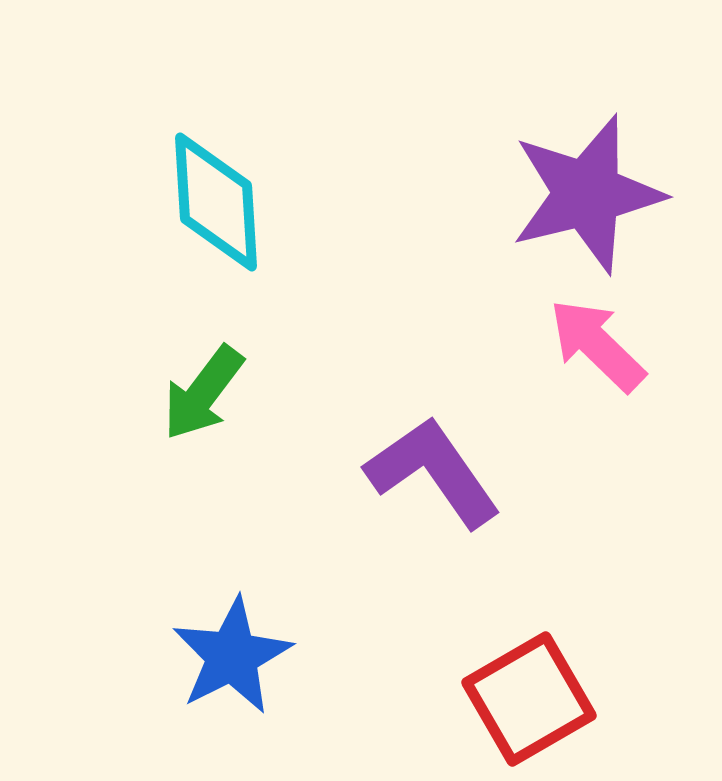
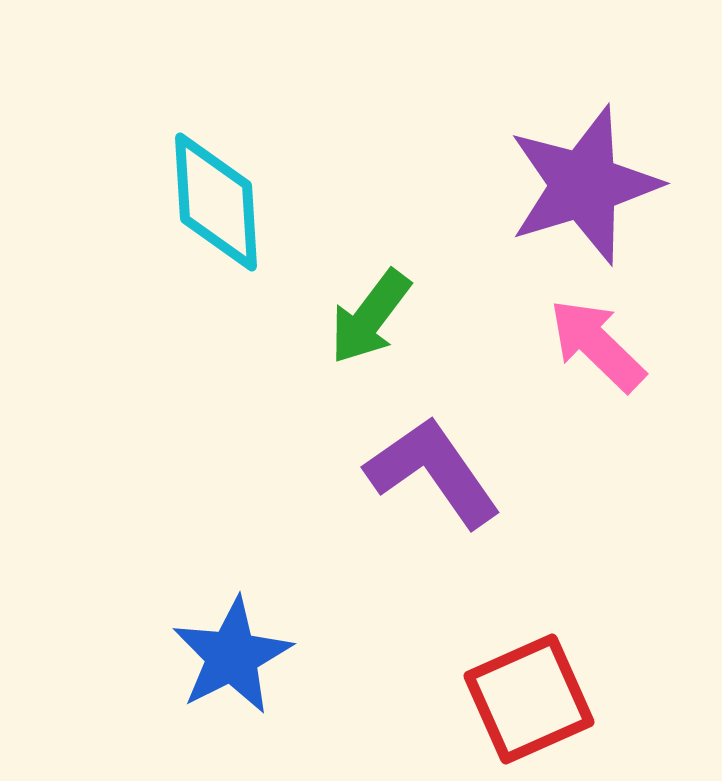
purple star: moved 3 px left, 9 px up; rotated 3 degrees counterclockwise
green arrow: moved 167 px right, 76 px up
red square: rotated 6 degrees clockwise
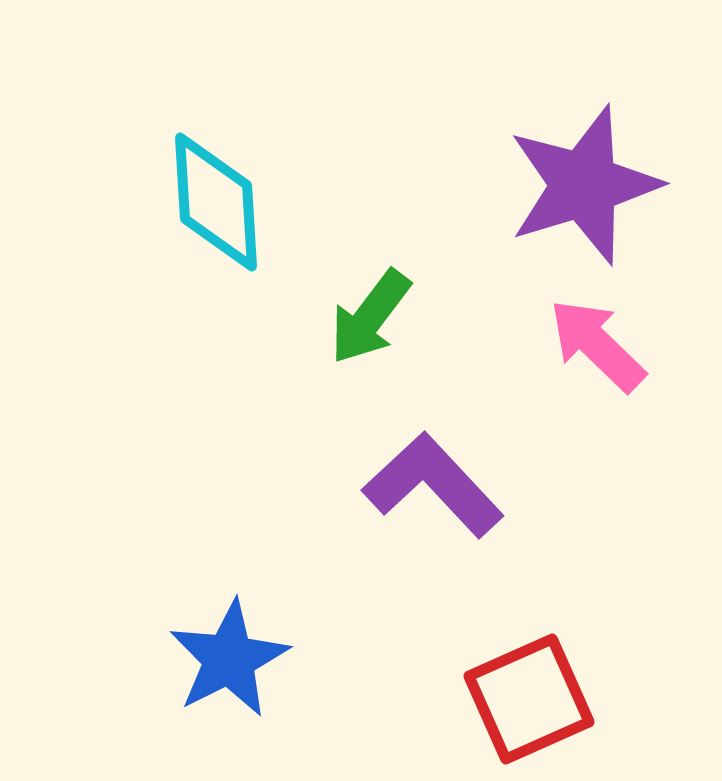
purple L-shape: moved 13 px down; rotated 8 degrees counterclockwise
blue star: moved 3 px left, 3 px down
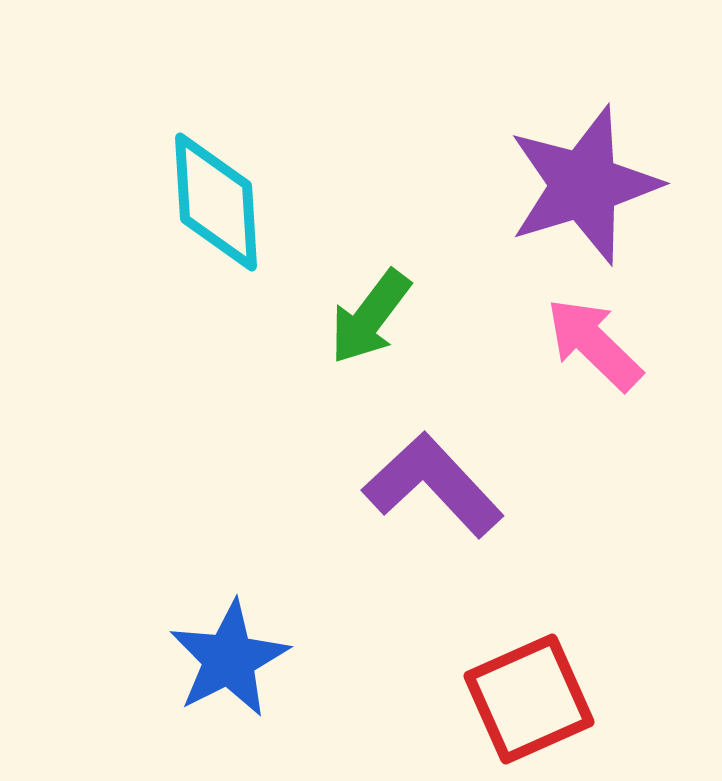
pink arrow: moved 3 px left, 1 px up
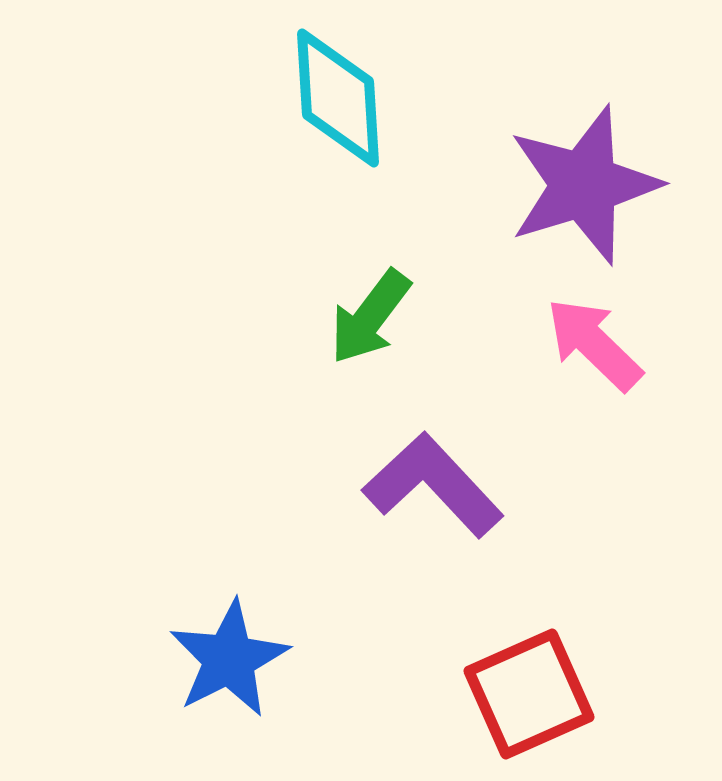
cyan diamond: moved 122 px right, 104 px up
red square: moved 5 px up
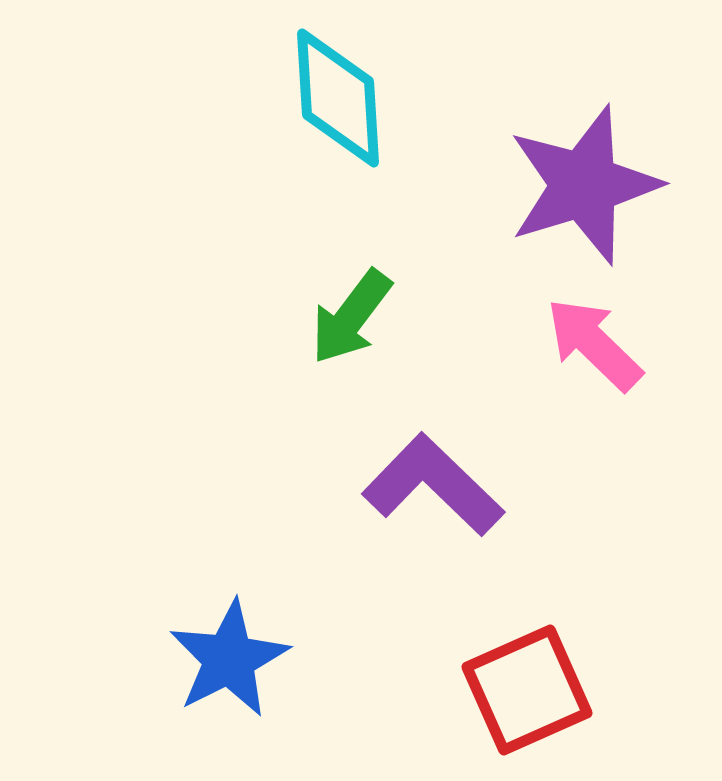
green arrow: moved 19 px left
purple L-shape: rotated 3 degrees counterclockwise
red square: moved 2 px left, 4 px up
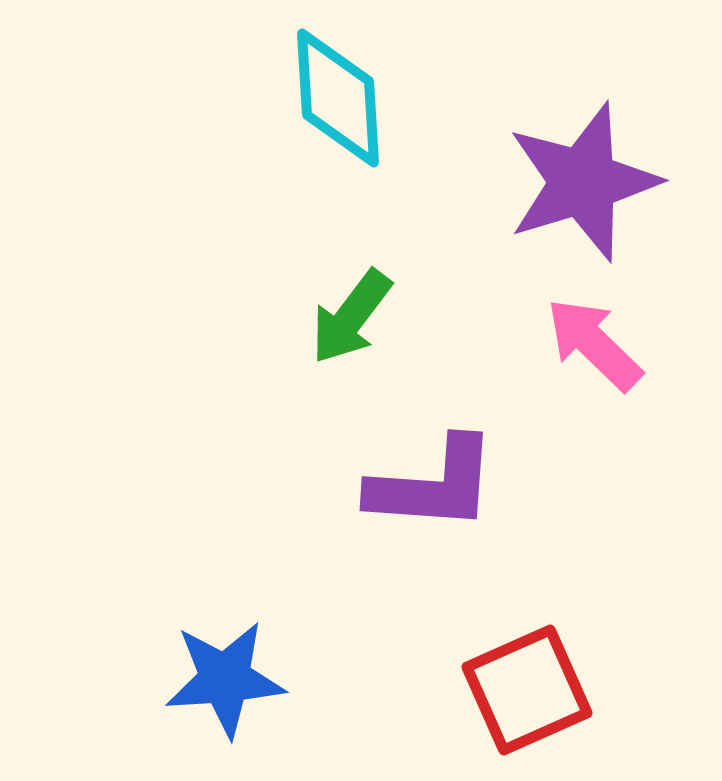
purple star: moved 1 px left, 3 px up
purple L-shape: rotated 140 degrees clockwise
blue star: moved 4 px left, 20 px down; rotated 23 degrees clockwise
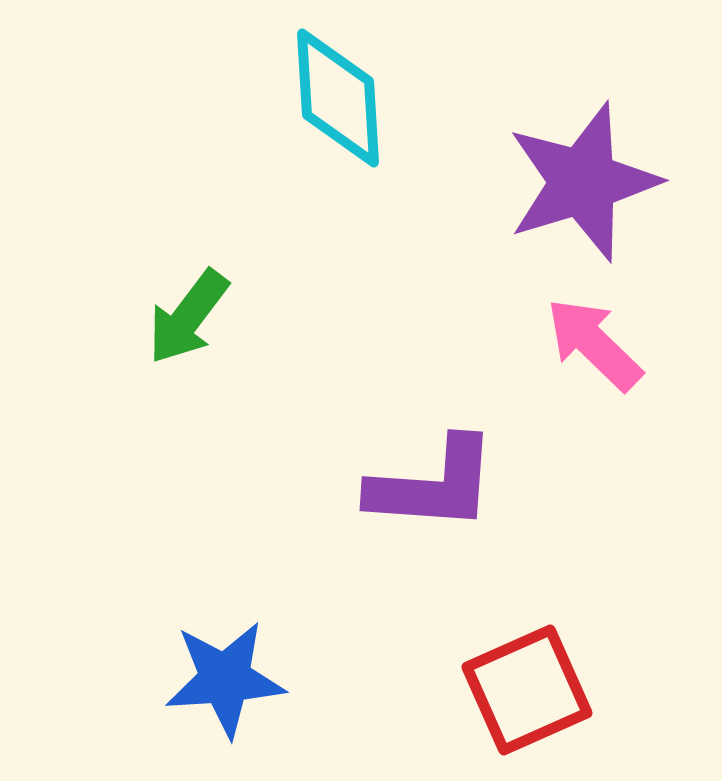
green arrow: moved 163 px left
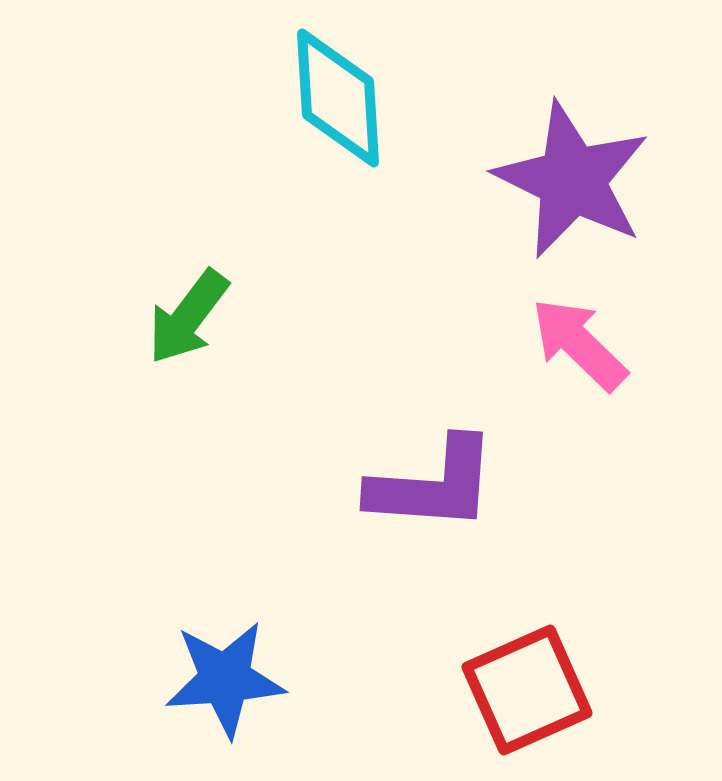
purple star: moved 11 px left, 2 px up; rotated 29 degrees counterclockwise
pink arrow: moved 15 px left
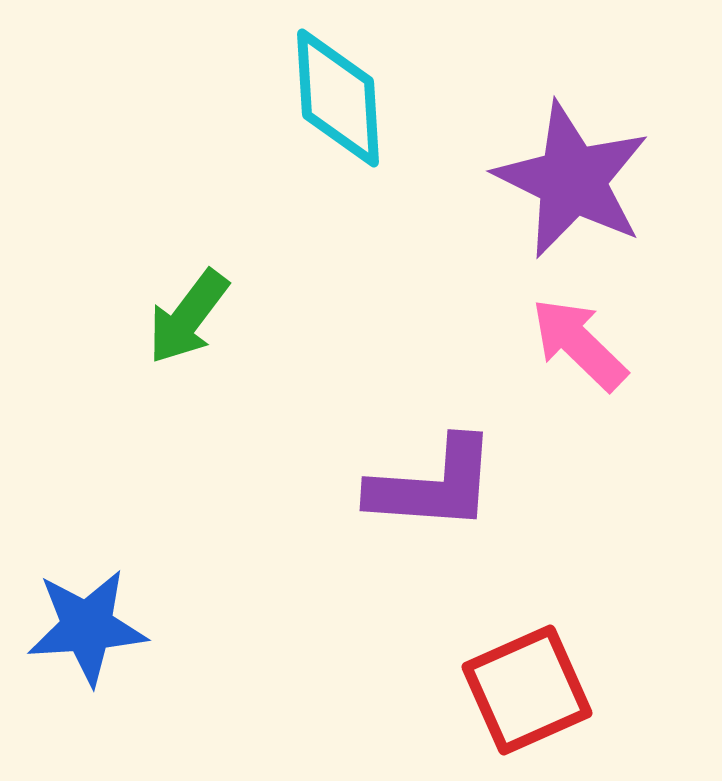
blue star: moved 138 px left, 52 px up
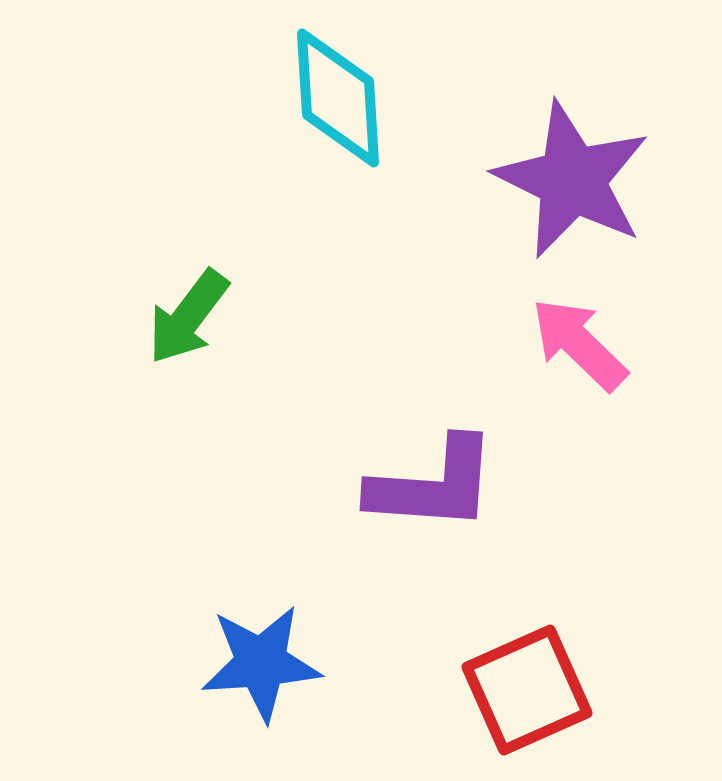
blue star: moved 174 px right, 36 px down
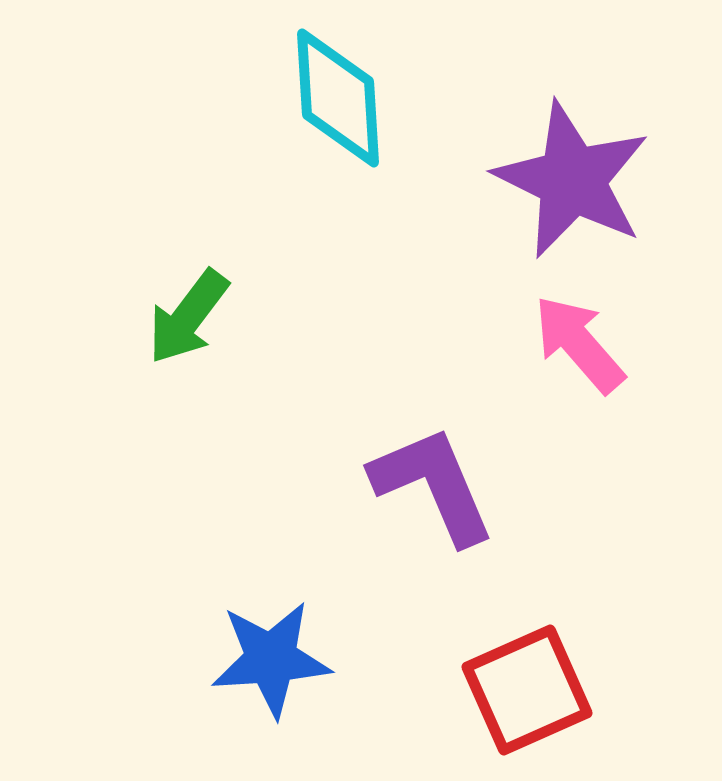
pink arrow: rotated 5 degrees clockwise
purple L-shape: rotated 117 degrees counterclockwise
blue star: moved 10 px right, 4 px up
